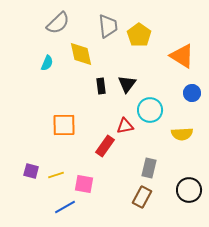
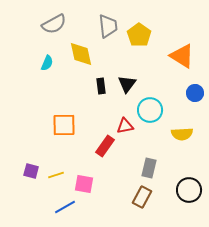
gray semicircle: moved 4 px left, 1 px down; rotated 15 degrees clockwise
blue circle: moved 3 px right
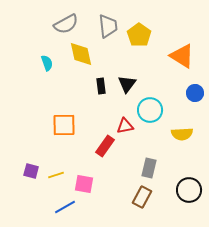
gray semicircle: moved 12 px right
cyan semicircle: rotated 42 degrees counterclockwise
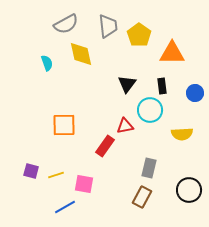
orange triangle: moved 10 px left, 3 px up; rotated 32 degrees counterclockwise
black rectangle: moved 61 px right
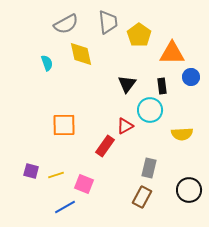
gray trapezoid: moved 4 px up
blue circle: moved 4 px left, 16 px up
red triangle: rotated 18 degrees counterclockwise
pink square: rotated 12 degrees clockwise
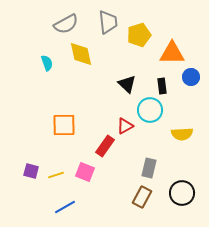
yellow pentagon: rotated 20 degrees clockwise
black triangle: rotated 24 degrees counterclockwise
pink square: moved 1 px right, 12 px up
black circle: moved 7 px left, 3 px down
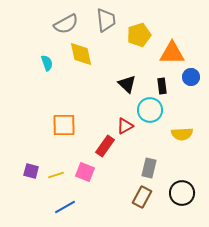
gray trapezoid: moved 2 px left, 2 px up
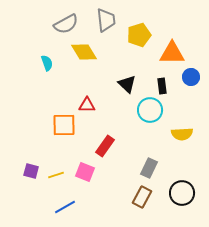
yellow diamond: moved 3 px right, 2 px up; rotated 20 degrees counterclockwise
red triangle: moved 38 px left, 21 px up; rotated 30 degrees clockwise
gray rectangle: rotated 12 degrees clockwise
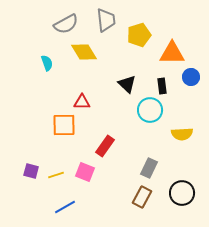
red triangle: moved 5 px left, 3 px up
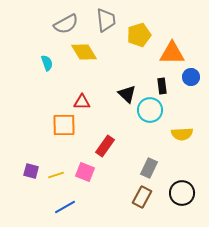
black triangle: moved 10 px down
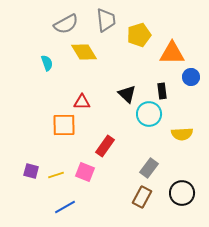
black rectangle: moved 5 px down
cyan circle: moved 1 px left, 4 px down
gray rectangle: rotated 12 degrees clockwise
